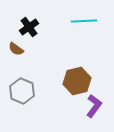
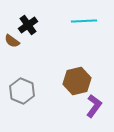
black cross: moved 1 px left, 2 px up
brown semicircle: moved 4 px left, 8 px up
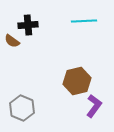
black cross: rotated 30 degrees clockwise
gray hexagon: moved 17 px down
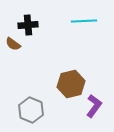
brown semicircle: moved 1 px right, 3 px down
brown hexagon: moved 6 px left, 3 px down
gray hexagon: moved 9 px right, 2 px down
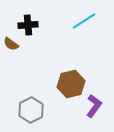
cyan line: rotated 30 degrees counterclockwise
brown semicircle: moved 2 px left
gray hexagon: rotated 10 degrees clockwise
